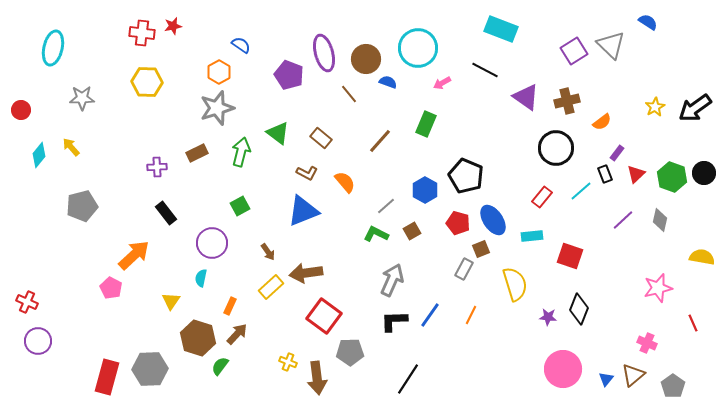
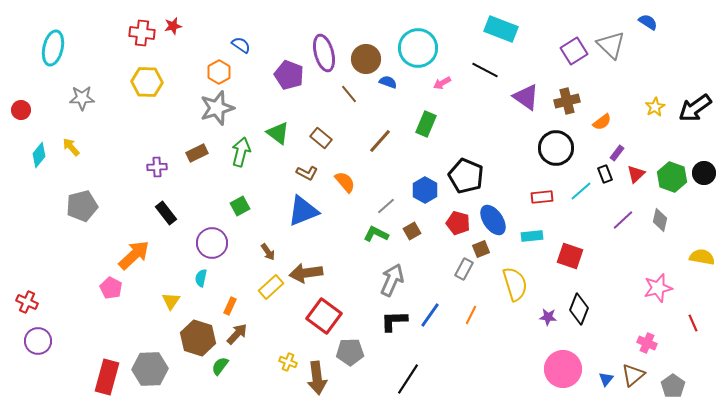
red rectangle at (542, 197): rotated 45 degrees clockwise
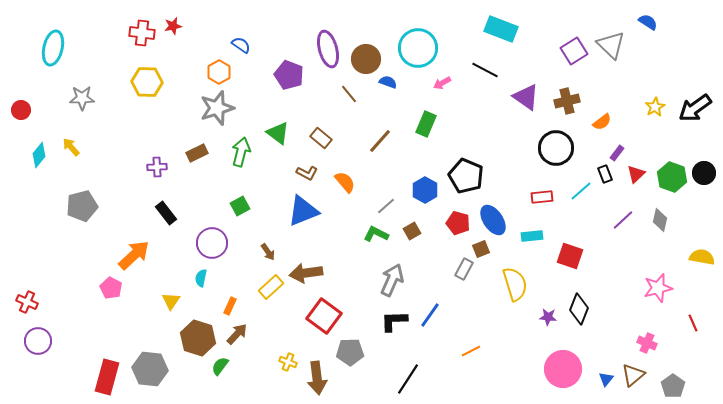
purple ellipse at (324, 53): moved 4 px right, 4 px up
orange line at (471, 315): moved 36 px down; rotated 36 degrees clockwise
gray hexagon at (150, 369): rotated 8 degrees clockwise
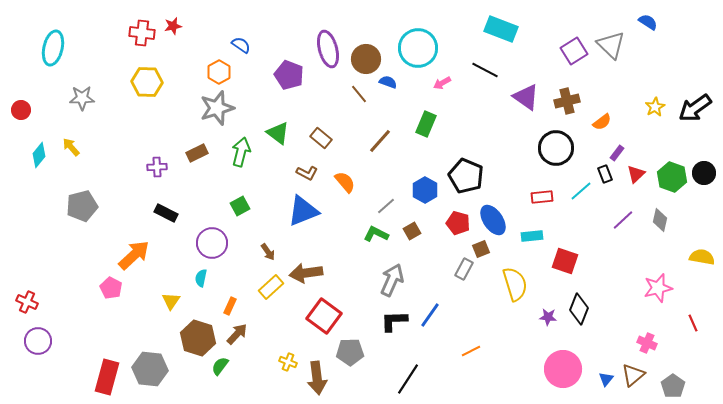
brown line at (349, 94): moved 10 px right
black rectangle at (166, 213): rotated 25 degrees counterclockwise
red square at (570, 256): moved 5 px left, 5 px down
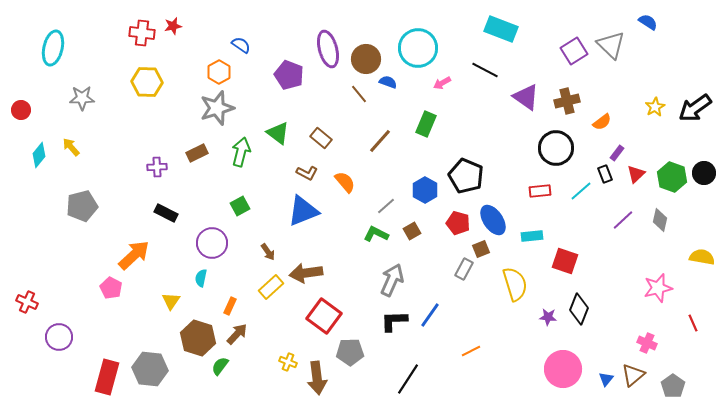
red rectangle at (542, 197): moved 2 px left, 6 px up
purple circle at (38, 341): moved 21 px right, 4 px up
